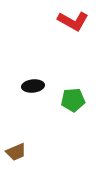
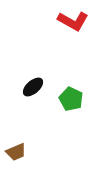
black ellipse: moved 1 px down; rotated 35 degrees counterclockwise
green pentagon: moved 2 px left, 1 px up; rotated 30 degrees clockwise
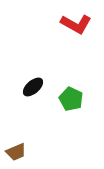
red L-shape: moved 3 px right, 3 px down
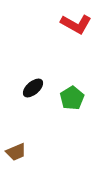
black ellipse: moved 1 px down
green pentagon: moved 1 px right, 1 px up; rotated 15 degrees clockwise
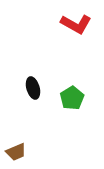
black ellipse: rotated 65 degrees counterclockwise
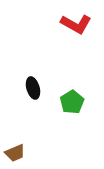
green pentagon: moved 4 px down
brown trapezoid: moved 1 px left, 1 px down
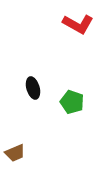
red L-shape: moved 2 px right
green pentagon: rotated 20 degrees counterclockwise
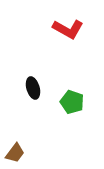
red L-shape: moved 10 px left, 5 px down
brown trapezoid: rotated 30 degrees counterclockwise
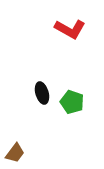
red L-shape: moved 2 px right
black ellipse: moved 9 px right, 5 px down
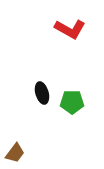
green pentagon: rotated 20 degrees counterclockwise
